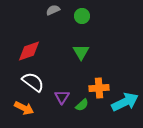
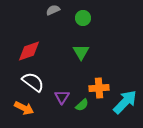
green circle: moved 1 px right, 2 px down
cyan arrow: rotated 20 degrees counterclockwise
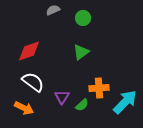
green triangle: rotated 24 degrees clockwise
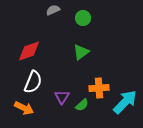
white semicircle: rotated 75 degrees clockwise
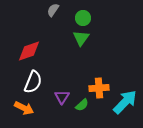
gray semicircle: rotated 32 degrees counterclockwise
green triangle: moved 14 px up; rotated 18 degrees counterclockwise
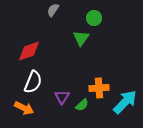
green circle: moved 11 px right
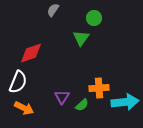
red diamond: moved 2 px right, 2 px down
white semicircle: moved 15 px left
cyan arrow: rotated 40 degrees clockwise
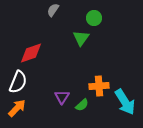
orange cross: moved 2 px up
cyan arrow: rotated 64 degrees clockwise
orange arrow: moved 7 px left; rotated 72 degrees counterclockwise
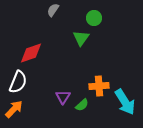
purple triangle: moved 1 px right
orange arrow: moved 3 px left, 1 px down
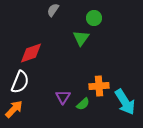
white semicircle: moved 2 px right
green semicircle: moved 1 px right, 1 px up
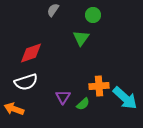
green circle: moved 1 px left, 3 px up
white semicircle: moved 6 px right; rotated 50 degrees clockwise
cyan arrow: moved 4 px up; rotated 16 degrees counterclockwise
orange arrow: rotated 114 degrees counterclockwise
